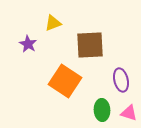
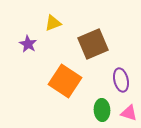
brown square: moved 3 px right, 1 px up; rotated 20 degrees counterclockwise
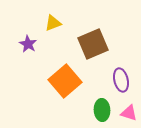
orange square: rotated 16 degrees clockwise
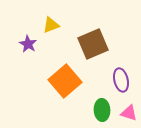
yellow triangle: moved 2 px left, 2 px down
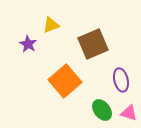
green ellipse: rotated 35 degrees counterclockwise
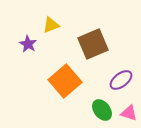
purple ellipse: rotated 65 degrees clockwise
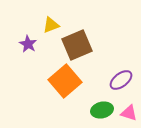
brown square: moved 16 px left, 1 px down
green ellipse: rotated 65 degrees counterclockwise
